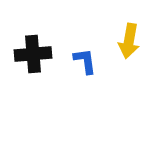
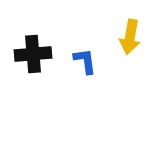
yellow arrow: moved 1 px right, 4 px up
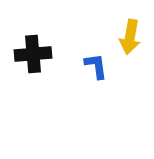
blue L-shape: moved 11 px right, 5 px down
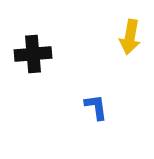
blue L-shape: moved 41 px down
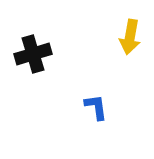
black cross: rotated 12 degrees counterclockwise
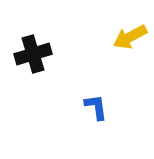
yellow arrow: rotated 52 degrees clockwise
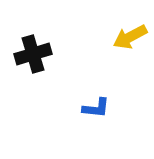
blue L-shape: moved 1 px down; rotated 104 degrees clockwise
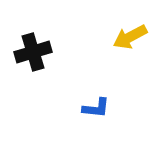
black cross: moved 2 px up
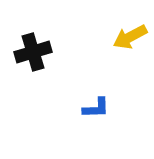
blue L-shape: rotated 8 degrees counterclockwise
